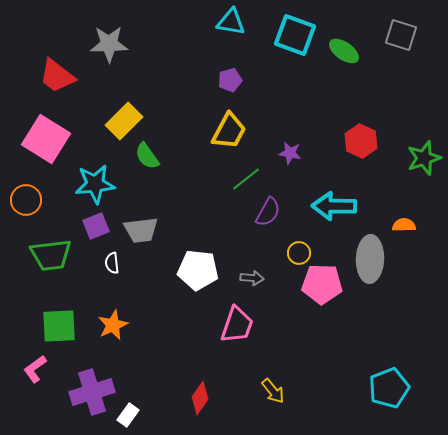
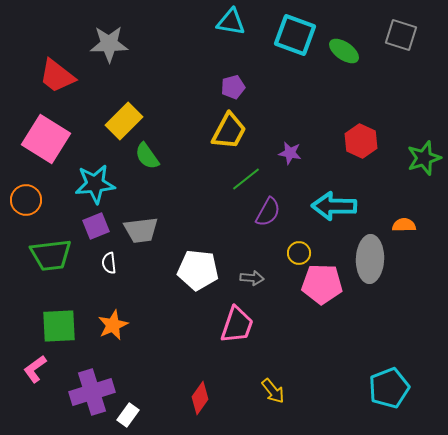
purple pentagon: moved 3 px right, 7 px down
white semicircle: moved 3 px left
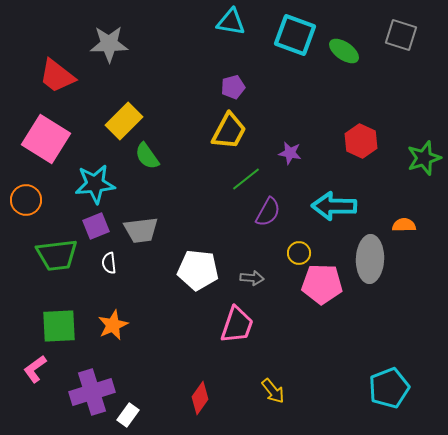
green trapezoid: moved 6 px right
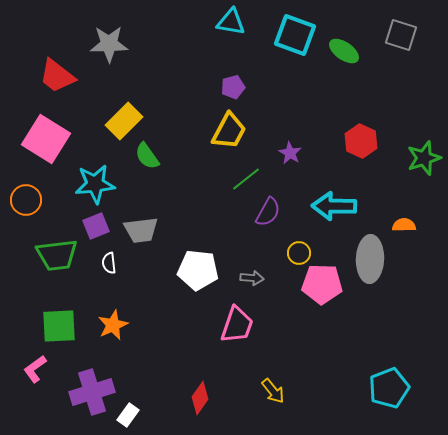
purple star: rotated 20 degrees clockwise
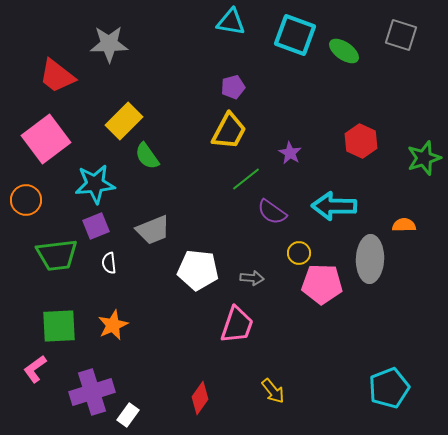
pink square: rotated 21 degrees clockwise
purple semicircle: moved 4 px right; rotated 96 degrees clockwise
gray trapezoid: moved 12 px right; rotated 15 degrees counterclockwise
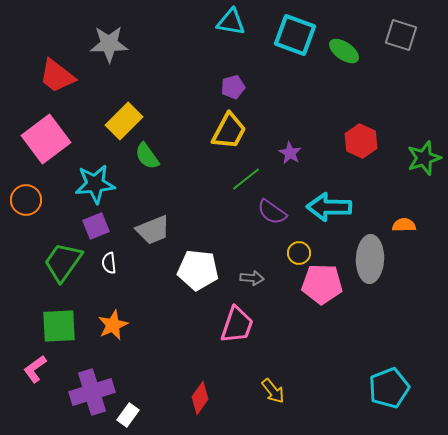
cyan arrow: moved 5 px left, 1 px down
green trapezoid: moved 6 px right, 7 px down; rotated 132 degrees clockwise
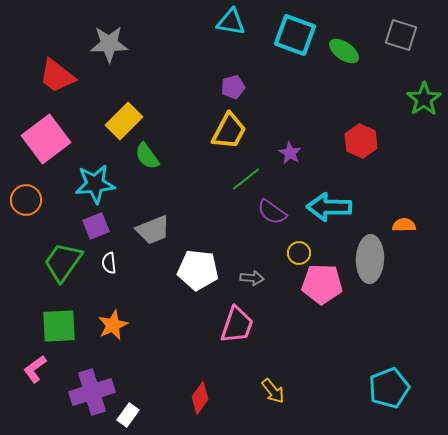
green star: moved 59 px up; rotated 16 degrees counterclockwise
